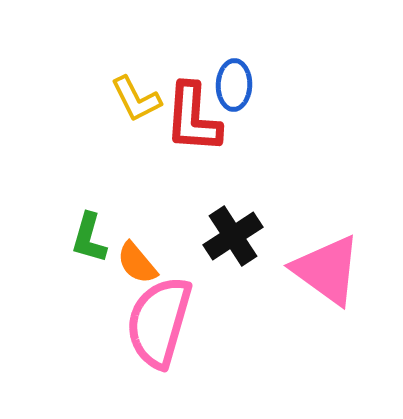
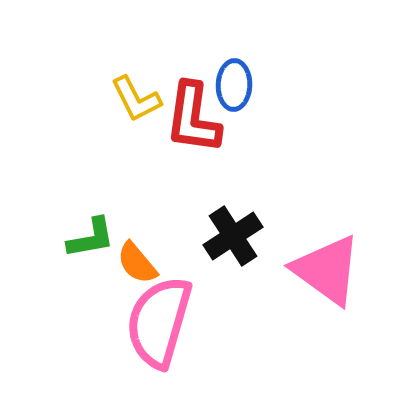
red L-shape: rotated 4 degrees clockwise
green L-shape: moved 2 px right; rotated 116 degrees counterclockwise
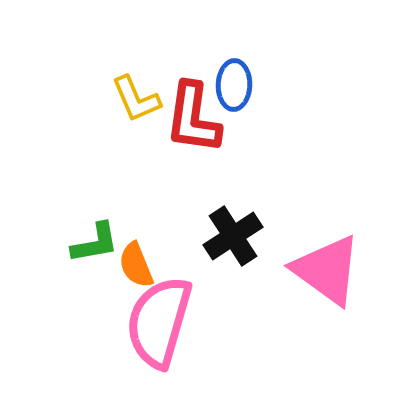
yellow L-shape: rotated 4 degrees clockwise
green L-shape: moved 4 px right, 5 px down
orange semicircle: moved 1 px left, 2 px down; rotated 18 degrees clockwise
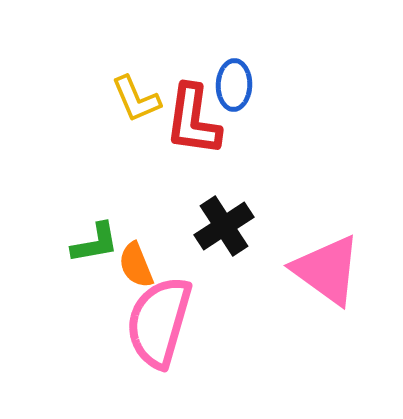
red L-shape: moved 2 px down
black cross: moved 9 px left, 10 px up
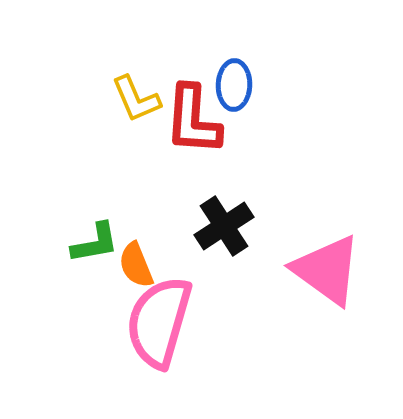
red L-shape: rotated 4 degrees counterclockwise
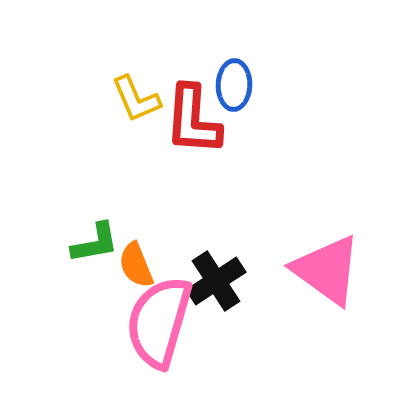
black cross: moved 8 px left, 55 px down
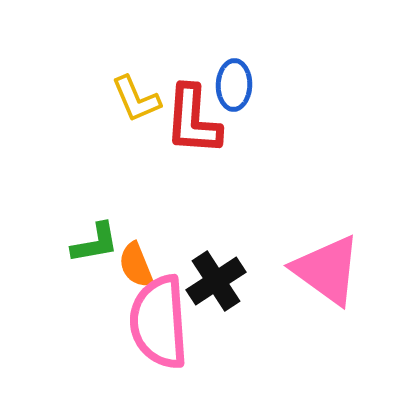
pink semicircle: rotated 20 degrees counterclockwise
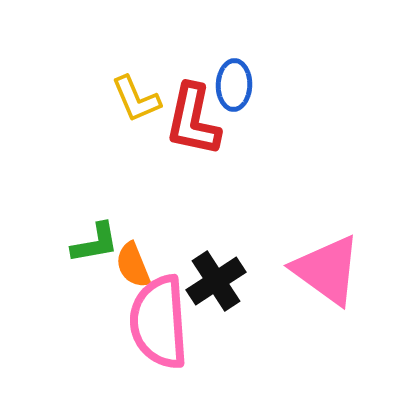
red L-shape: rotated 8 degrees clockwise
orange semicircle: moved 3 px left
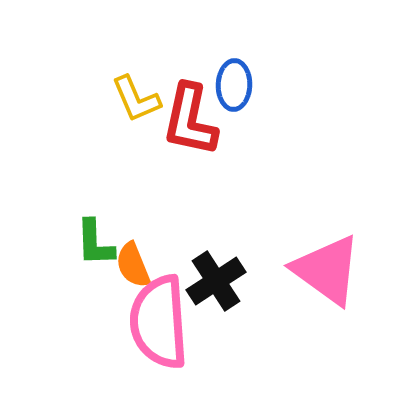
red L-shape: moved 3 px left
green L-shape: rotated 98 degrees clockwise
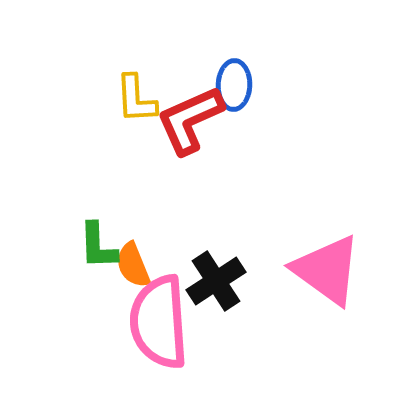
yellow L-shape: rotated 20 degrees clockwise
red L-shape: rotated 54 degrees clockwise
green L-shape: moved 3 px right, 3 px down
